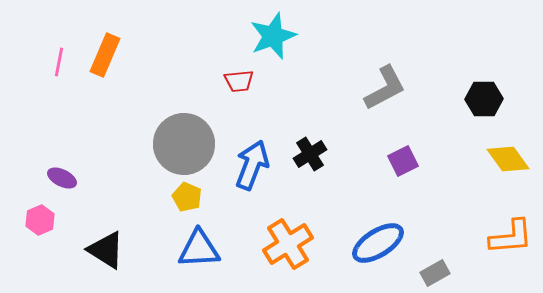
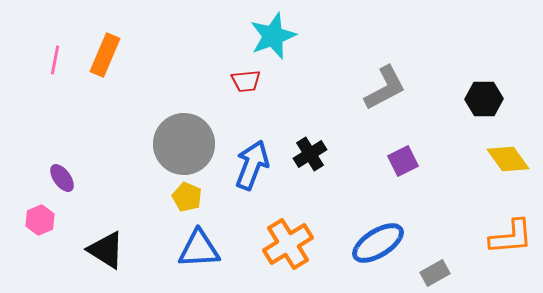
pink line: moved 4 px left, 2 px up
red trapezoid: moved 7 px right
purple ellipse: rotated 28 degrees clockwise
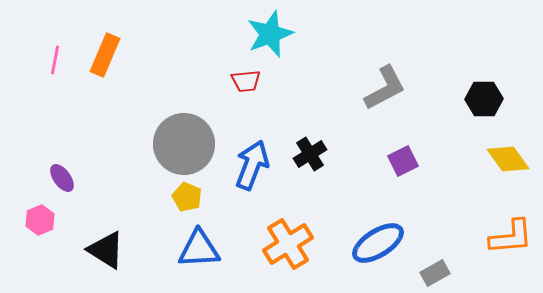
cyan star: moved 3 px left, 2 px up
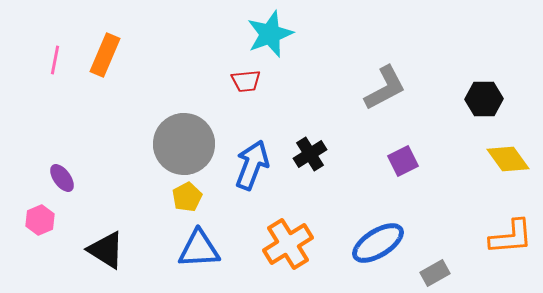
yellow pentagon: rotated 20 degrees clockwise
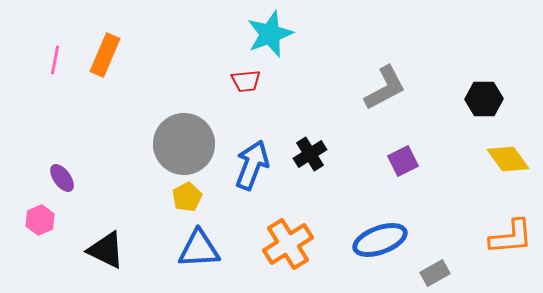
blue ellipse: moved 2 px right, 3 px up; rotated 12 degrees clockwise
black triangle: rotated 6 degrees counterclockwise
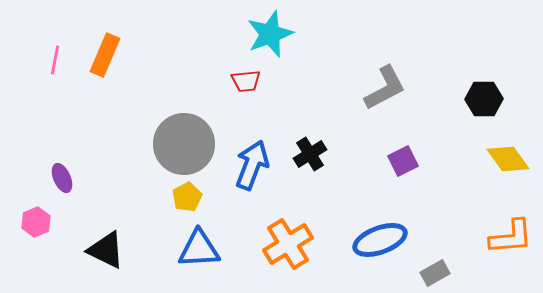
purple ellipse: rotated 12 degrees clockwise
pink hexagon: moved 4 px left, 2 px down
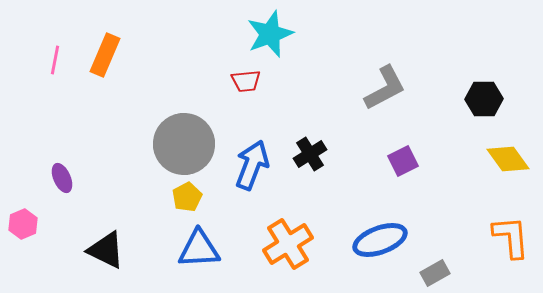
pink hexagon: moved 13 px left, 2 px down
orange L-shape: rotated 90 degrees counterclockwise
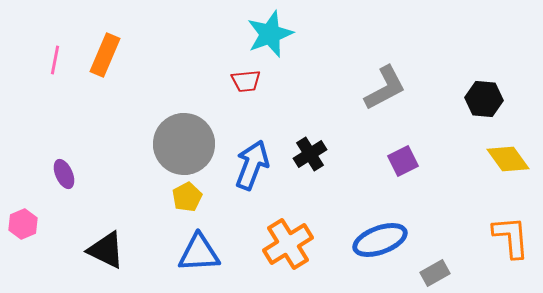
black hexagon: rotated 6 degrees clockwise
purple ellipse: moved 2 px right, 4 px up
blue triangle: moved 4 px down
